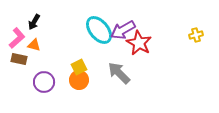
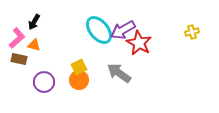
yellow cross: moved 4 px left, 3 px up
gray arrow: rotated 10 degrees counterclockwise
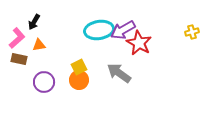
cyan ellipse: rotated 60 degrees counterclockwise
orange triangle: moved 5 px right; rotated 24 degrees counterclockwise
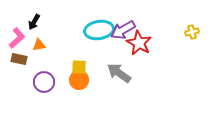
yellow square: rotated 28 degrees clockwise
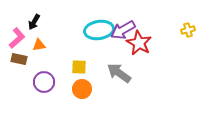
yellow cross: moved 4 px left, 2 px up
orange circle: moved 3 px right, 9 px down
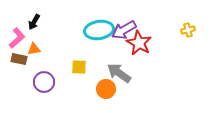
purple arrow: moved 1 px right
orange triangle: moved 5 px left, 4 px down
orange circle: moved 24 px right
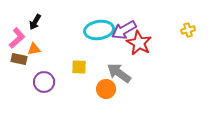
black arrow: moved 1 px right
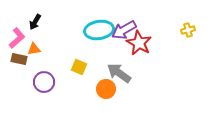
yellow square: rotated 21 degrees clockwise
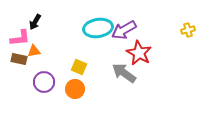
cyan ellipse: moved 1 px left, 2 px up
pink L-shape: moved 3 px right; rotated 35 degrees clockwise
red star: moved 10 px down
orange triangle: moved 2 px down
gray arrow: moved 5 px right
orange circle: moved 31 px left
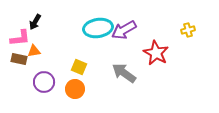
red star: moved 17 px right
